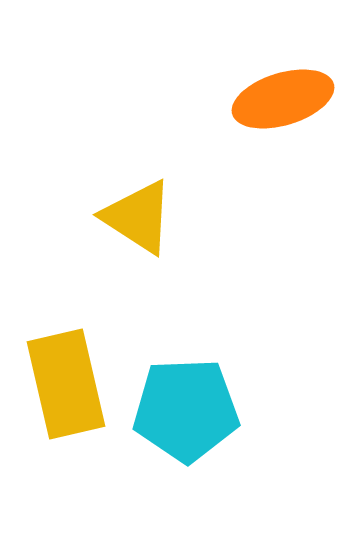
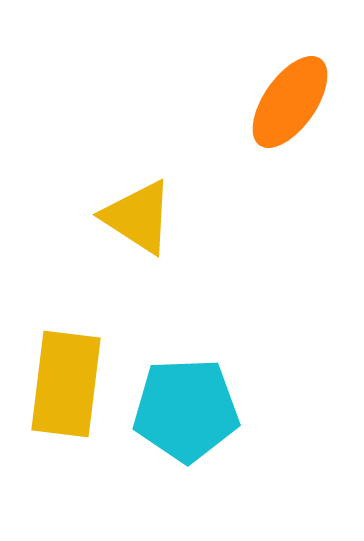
orange ellipse: moved 7 px right, 3 px down; rotated 38 degrees counterclockwise
yellow rectangle: rotated 20 degrees clockwise
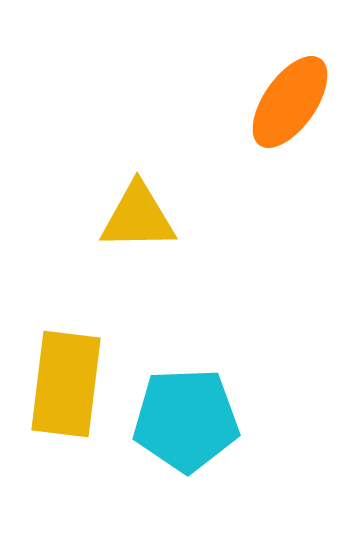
yellow triangle: rotated 34 degrees counterclockwise
cyan pentagon: moved 10 px down
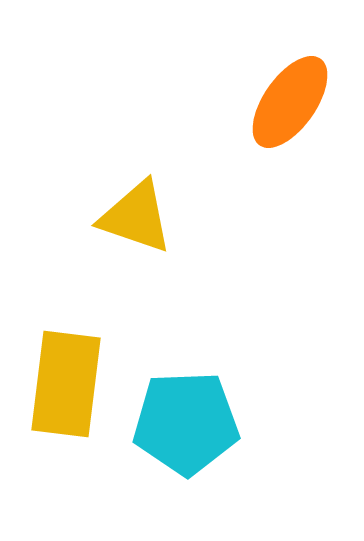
yellow triangle: moved 2 px left; rotated 20 degrees clockwise
cyan pentagon: moved 3 px down
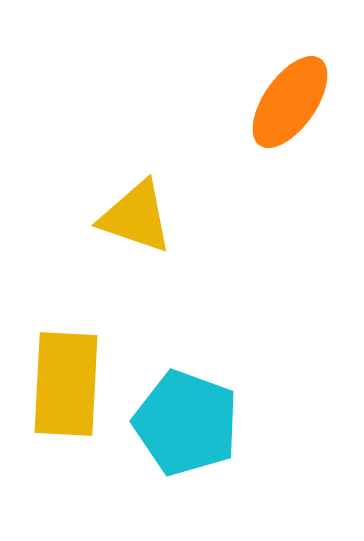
yellow rectangle: rotated 4 degrees counterclockwise
cyan pentagon: rotated 22 degrees clockwise
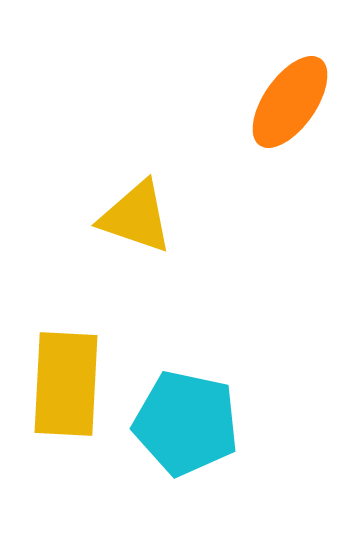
cyan pentagon: rotated 8 degrees counterclockwise
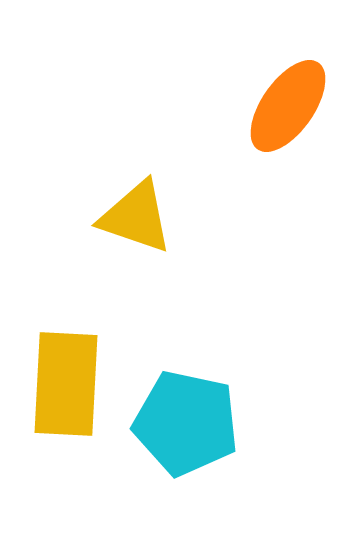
orange ellipse: moved 2 px left, 4 px down
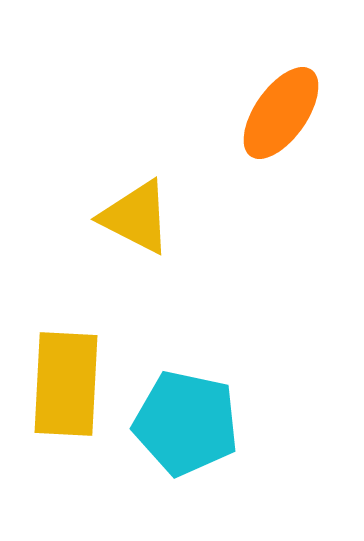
orange ellipse: moved 7 px left, 7 px down
yellow triangle: rotated 8 degrees clockwise
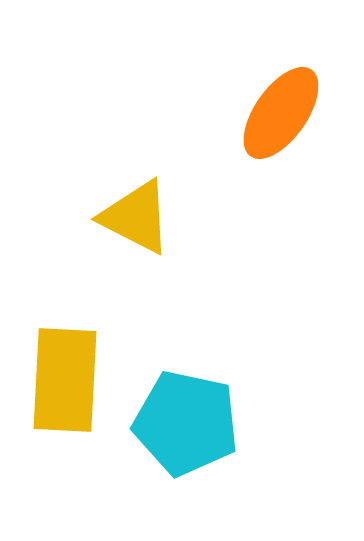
yellow rectangle: moved 1 px left, 4 px up
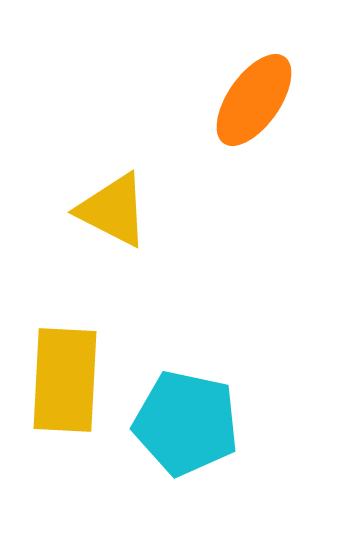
orange ellipse: moved 27 px left, 13 px up
yellow triangle: moved 23 px left, 7 px up
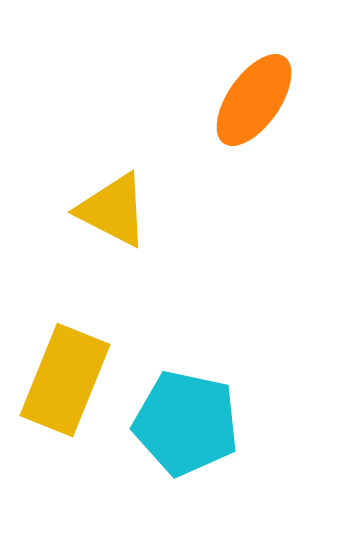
yellow rectangle: rotated 19 degrees clockwise
